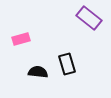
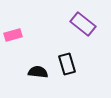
purple rectangle: moved 6 px left, 6 px down
pink rectangle: moved 8 px left, 4 px up
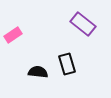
pink rectangle: rotated 18 degrees counterclockwise
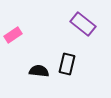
black rectangle: rotated 30 degrees clockwise
black semicircle: moved 1 px right, 1 px up
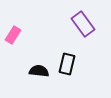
purple rectangle: rotated 15 degrees clockwise
pink rectangle: rotated 24 degrees counterclockwise
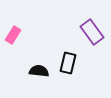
purple rectangle: moved 9 px right, 8 px down
black rectangle: moved 1 px right, 1 px up
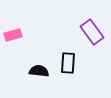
pink rectangle: rotated 42 degrees clockwise
black rectangle: rotated 10 degrees counterclockwise
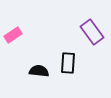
pink rectangle: rotated 18 degrees counterclockwise
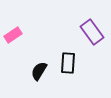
black semicircle: rotated 66 degrees counterclockwise
